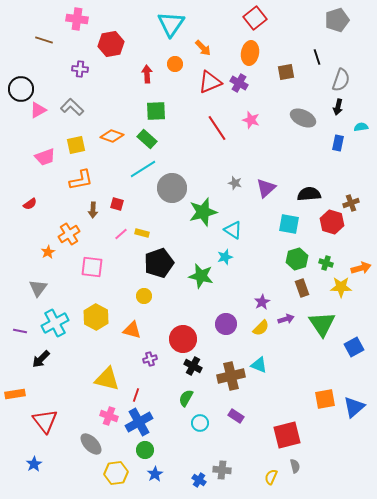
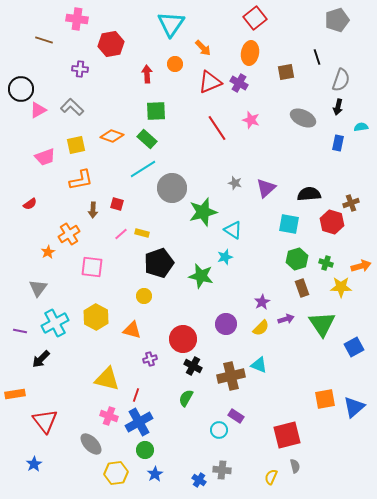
orange arrow at (361, 268): moved 2 px up
cyan circle at (200, 423): moved 19 px right, 7 px down
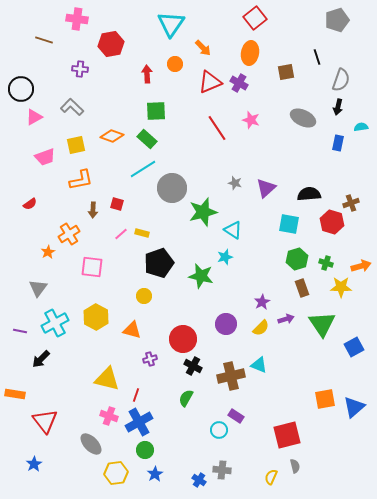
pink triangle at (38, 110): moved 4 px left, 7 px down
orange rectangle at (15, 394): rotated 18 degrees clockwise
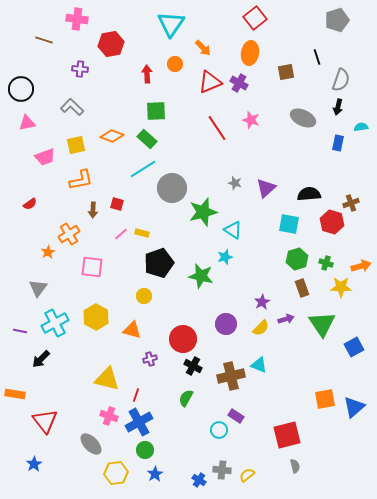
pink triangle at (34, 117): moved 7 px left, 6 px down; rotated 18 degrees clockwise
yellow semicircle at (271, 477): moved 24 px left, 2 px up; rotated 28 degrees clockwise
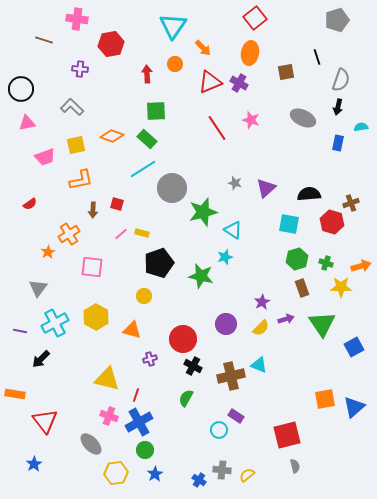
cyan triangle at (171, 24): moved 2 px right, 2 px down
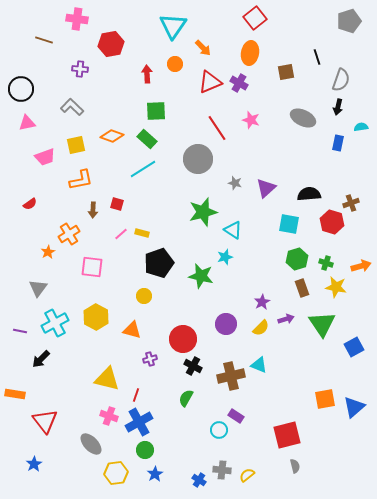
gray pentagon at (337, 20): moved 12 px right, 1 px down
gray circle at (172, 188): moved 26 px right, 29 px up
yellow star at (341, 287): moved 5 px left; rotated 10 degrees clockwise
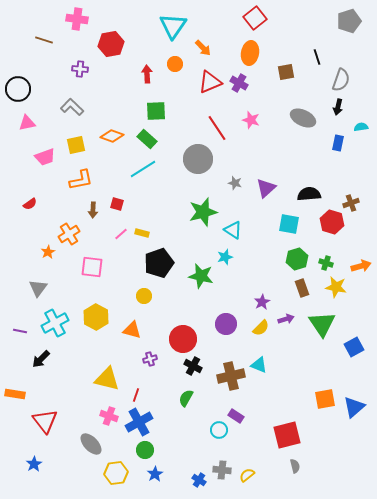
black circle at (21, 89): moved 3 px left
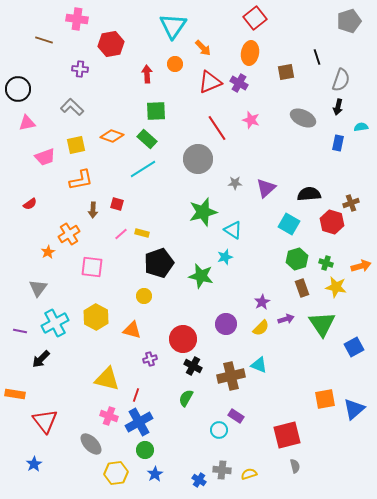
gray star at (235, 183): rotated 16 degrees counterclockwise
cyan square at (289, 224): rotated 20 degrees clockwise
blue triangle at (354, 407): moved 2 px down
yellow semicircle at (247, 475): moved 2 px right, 1 px up; rotated 21 degrees clockwise
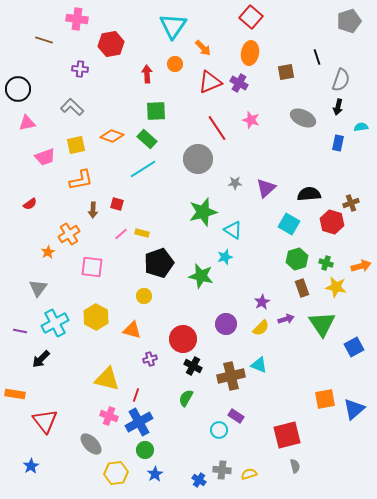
red square at (255, 18): moved 4 px left, 1 px up; rotated 10 degrees counterclockwise
blue star at (34, 464): moved 3 px left, 2 px down
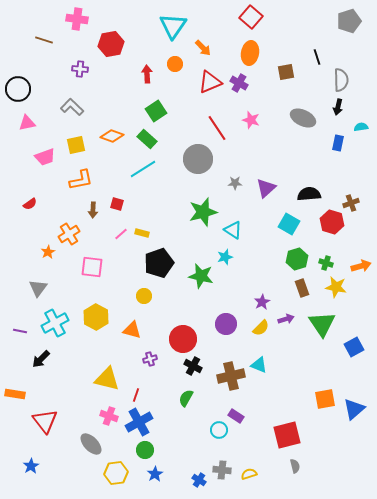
gray semicircle at (341, 80): rotated 20 degrees counterclockwise
green square at (156, 111): rotated 30 degrees counterclockwise
